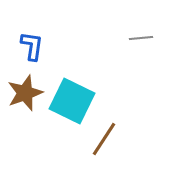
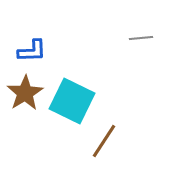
blue L-shape: moved 5 px down; rotated 80 degrees clockwise
brown star: rotated 12 degrees counterclockwise
brown line: moved 2 px down
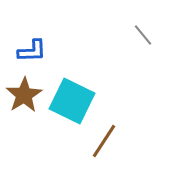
gray line: moved 2 px right, 3 px up; rotated 55 degrees clockwise
brown star: moved 1 px left, 2 px down
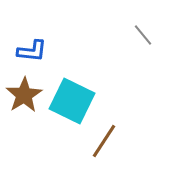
blue L-shape: rotated 8 degrees clockwise
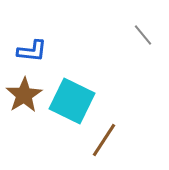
brown line: moved 1 px up
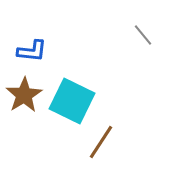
brown line: moved 3 px left, 2 px down
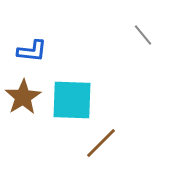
brown star: moved 1 px left, 2 px down
cyan square: moved 1 px up; rotated 24 degrees counterclockwise
brown line: moved 1 px down; rotated 12 degrees clockwise
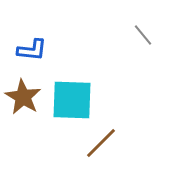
blue L-shape: moved 1 px up
brown star: rotated 9 degrees counterclockwise
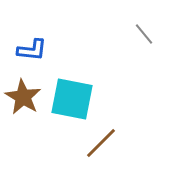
gray line: moved 1 px right, 1 px up
cyan square: moved 1 px up; rotated 9 degrees clockwise
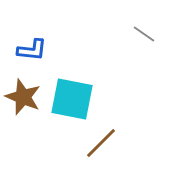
gray line: rotated 15 degrees counterclockwise
brown star: rotated 9 degrees counterclockwise
